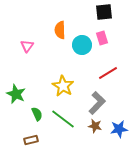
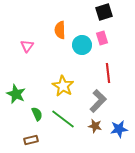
black square: rotated 12 degrees counterclockwise
red line: rotated 66 degrees counterclockwise
gray L-shape: moved 1 px right, 2 px up
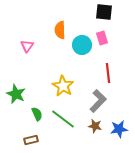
black square: rotated 24 degrees clockwise
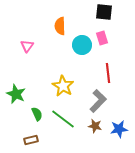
orange semicircle: moved 4 px up
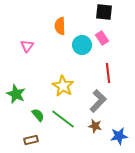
pink rectangle: rotated 16 degrees counterclockwise
green semicircle: moved 1 px right, 1 px down; rotated 16 degrees counterclockwise
blue star: moved 7 px down
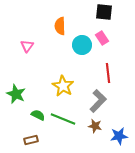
green semicircle: rotated 24 degrees counterclockwise
green line: rotated 15 degrees counterclockwise
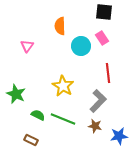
cyan circle: moved 1 px left, 1 px down
brown rectangle: rotated 40 degrees clockwise
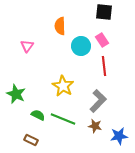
pink rectangle: moved 2 px down
red line: moved 4 px left, 7 px up
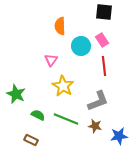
pink triangle: moved 24 px right, 14 px down
gray L-shape: rotated 25 degrees clockwise
green line: moved 3 px right
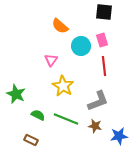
orange semicircle: rotated 48 degrees counterclockwise
pink rectangle: rotated 16 degrees clockwise
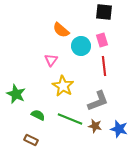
orange semicircle: moved 1 px right, 4 px down
green line: moved 4 px right
blue star: moved 7 px up; rotated 24 degrees clockwise
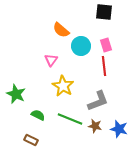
pink rectangle: moved 4 px right, 5 px down
